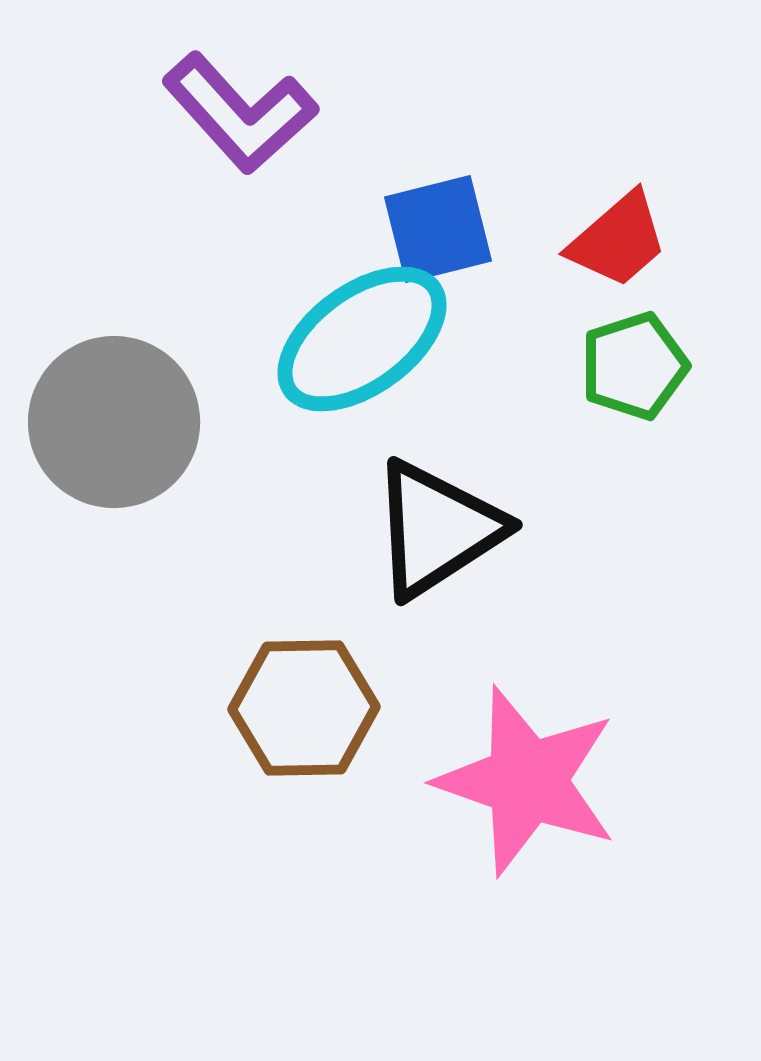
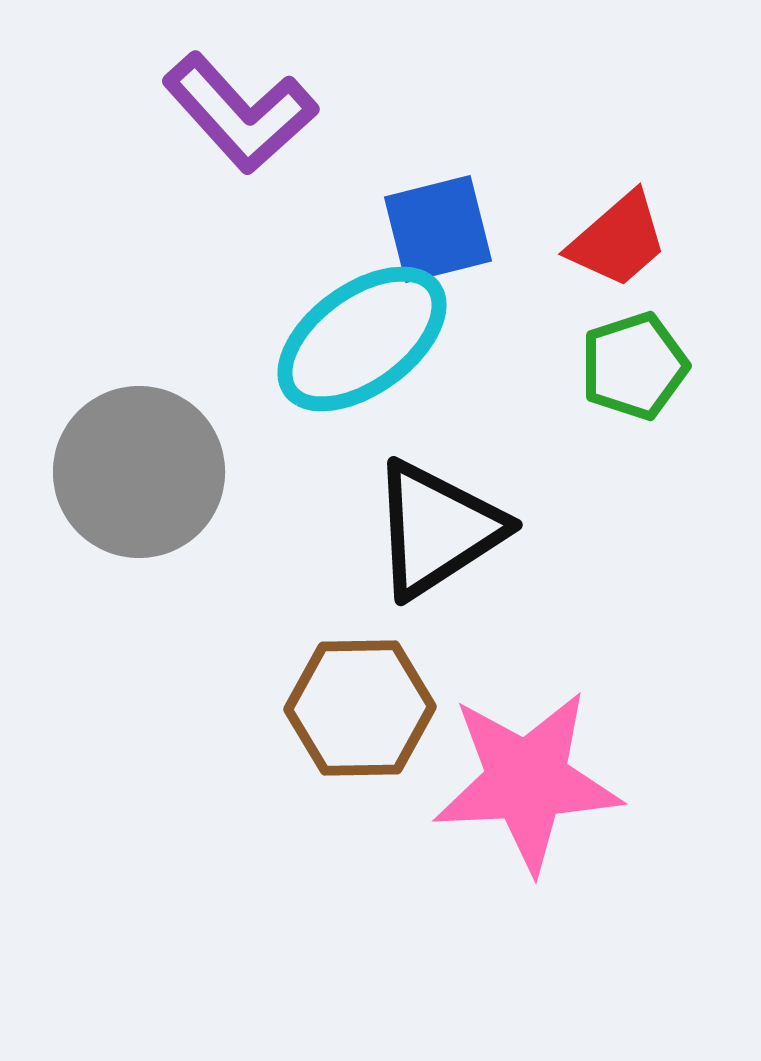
gray circle: moved 25 px right, 50 px down
brown hexagon: moved 56 px right
pink star: rotated 22 degrees counterclockwise
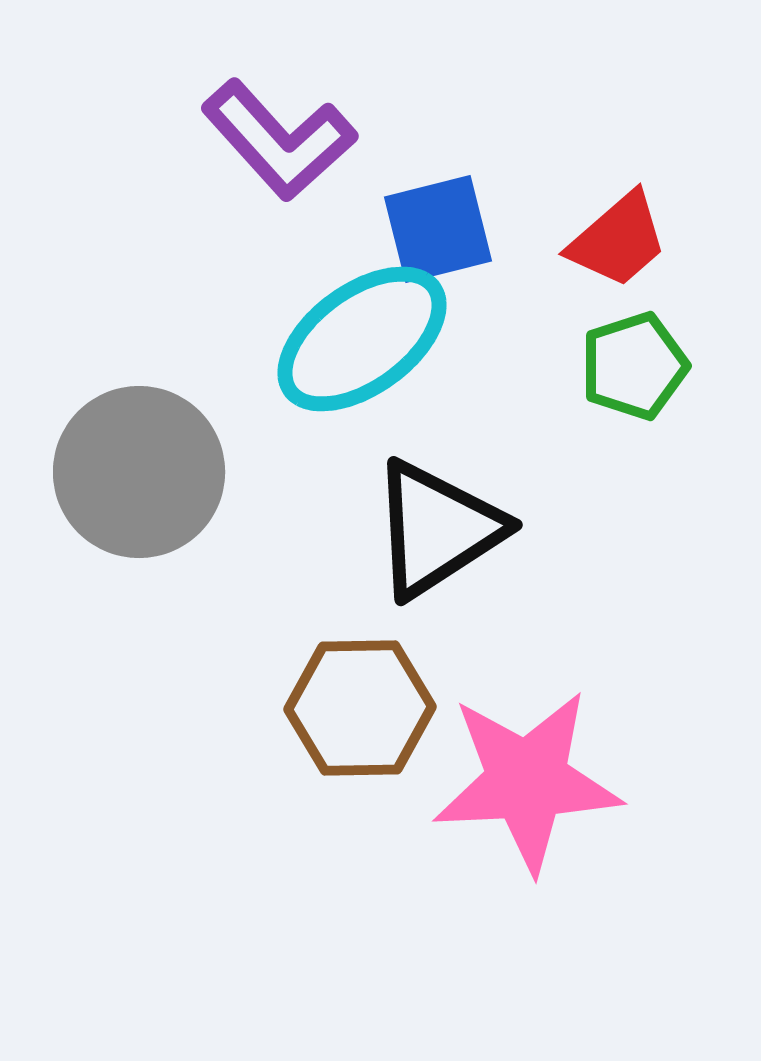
purple L-shape: moved 39 px right, 27 px down
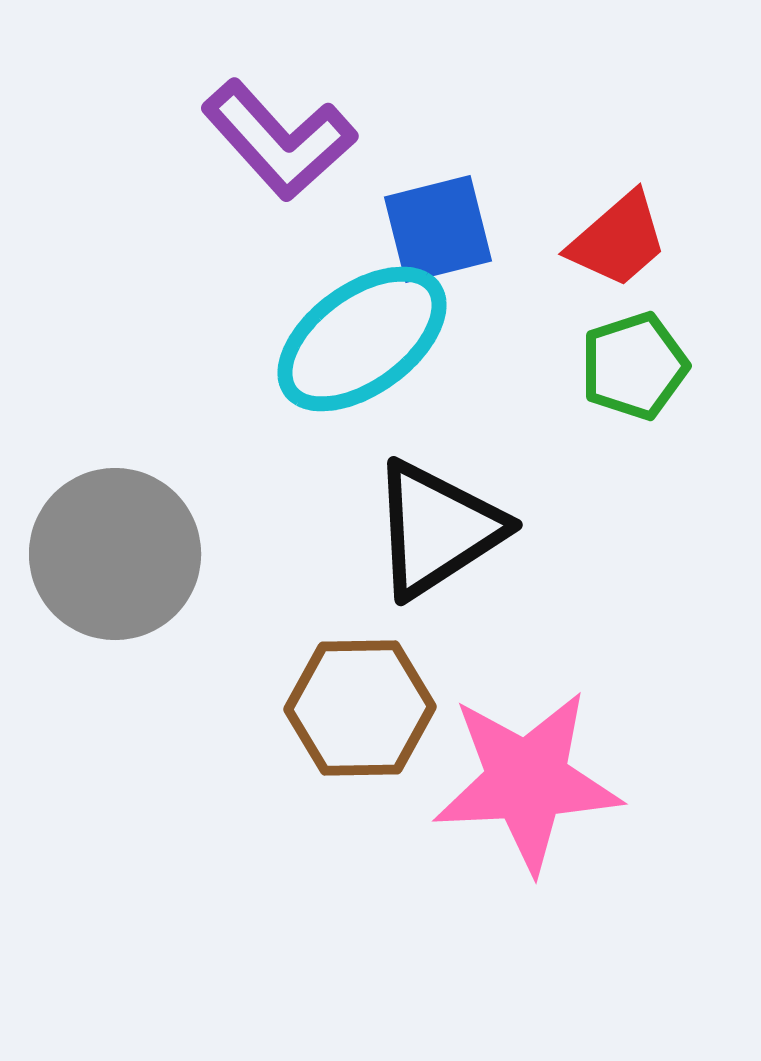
gray circle: moved 24 px left, 82 px down
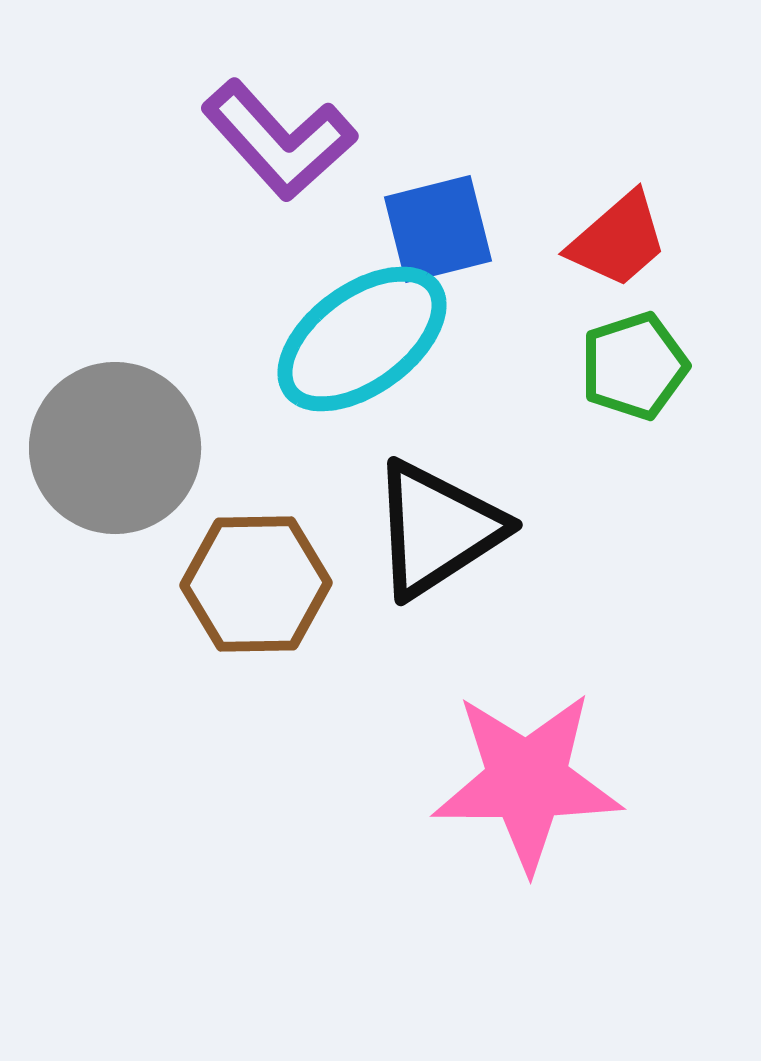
gray circle: moved 106 px up
brown hexagon: moved 104 px left, 124 px up
pink star: rotated 3 degrees clockwise
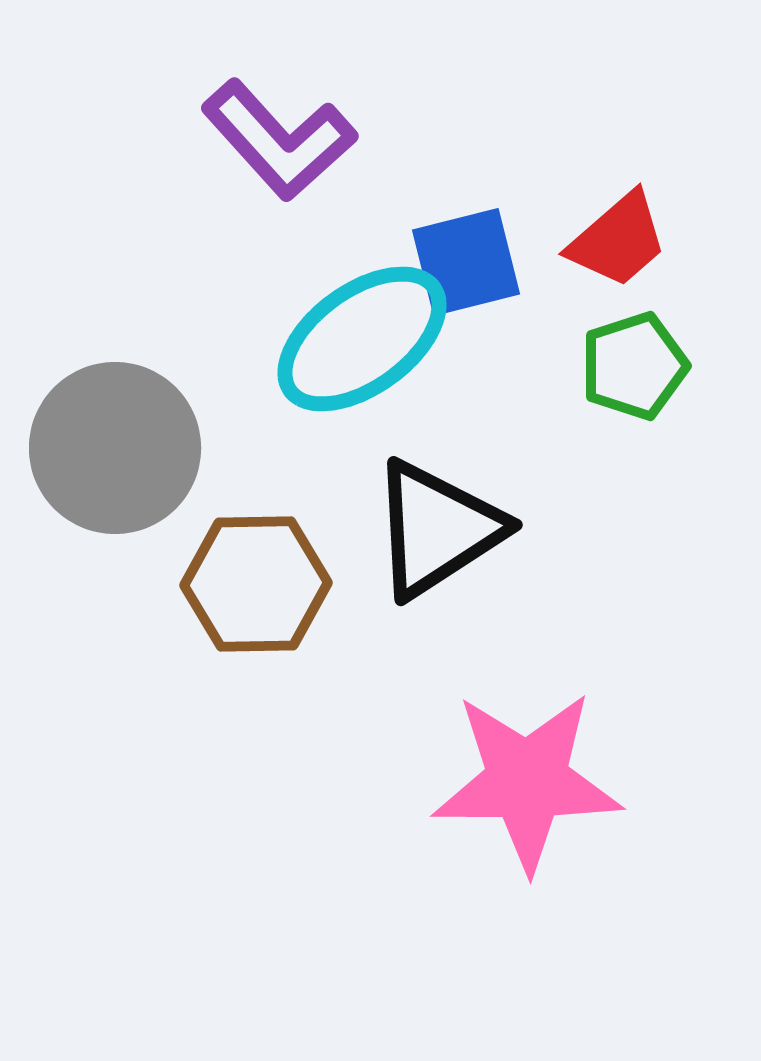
blue square: moved 28 px right, 33 px down
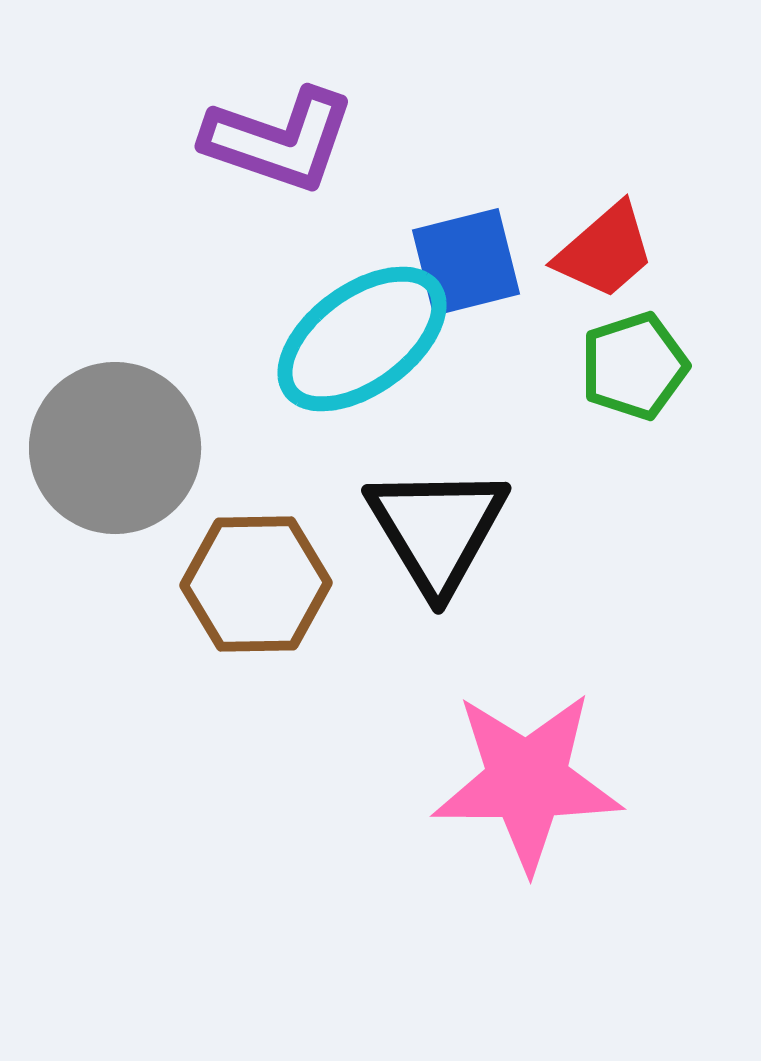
purple L-shape: rotated 29 degrees counterclockwise
red trapezoid: moved 13 px left, 11 px down
black triangle: rotated 28 degrees counterclockwise
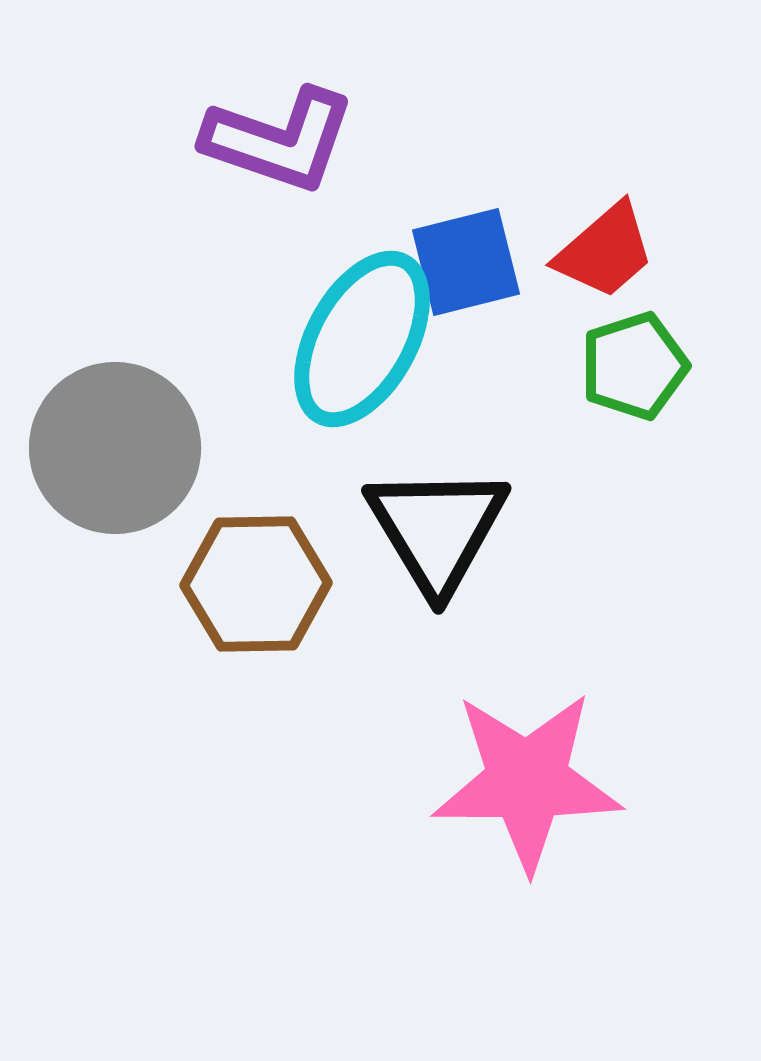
cyan ellipse: rotated 25 degrees counterclockwise
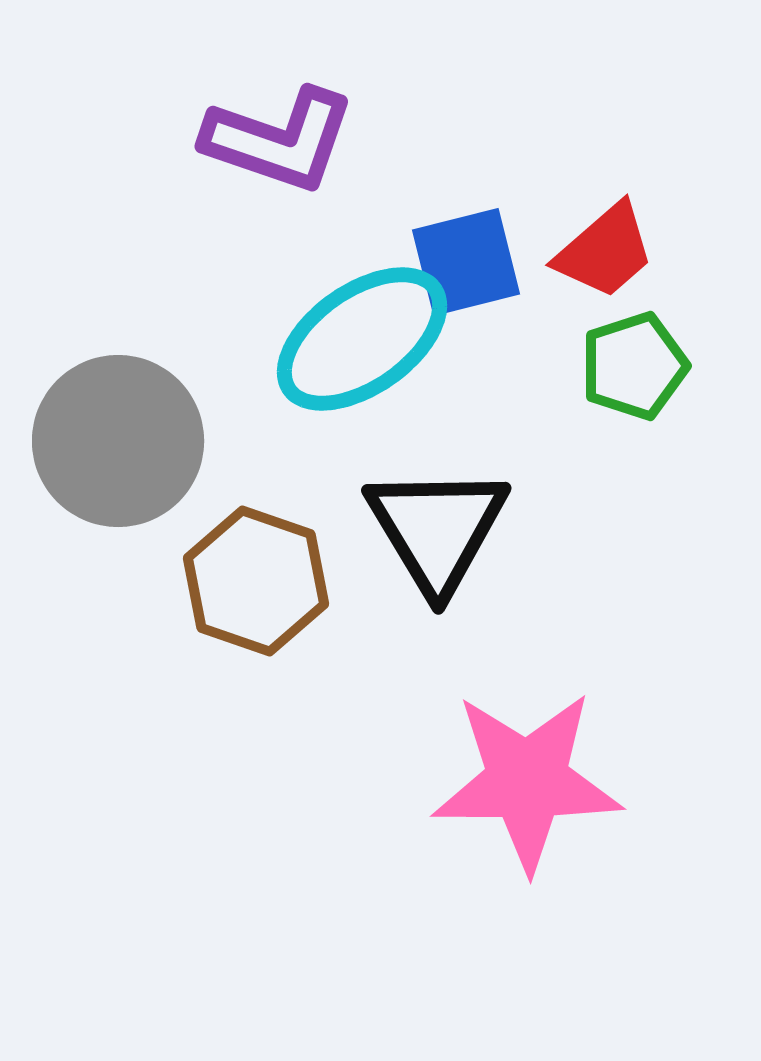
cyan ellipse: rotated 26 degrees clockwise
gray circle: moved 3 px right, 7 px up
brown hexagon: moved 3 px up; rotated 20 degrees clockwise
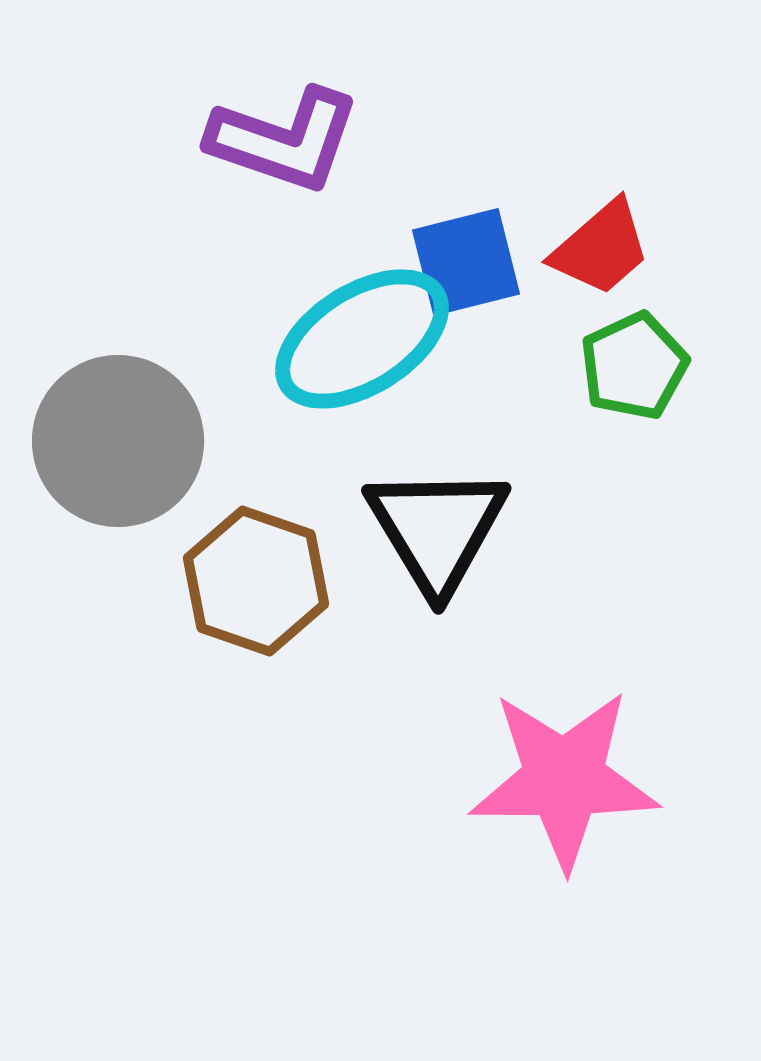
purple L-shape: moved 5 px right
red trapezoid: moved 4 px left, 3 px up
cyan ellipse: rotated 3 degrees clockwise
green pentagon: rotated 7 degrees counterclockwise
pink star: moved 37 px right, 2 px up
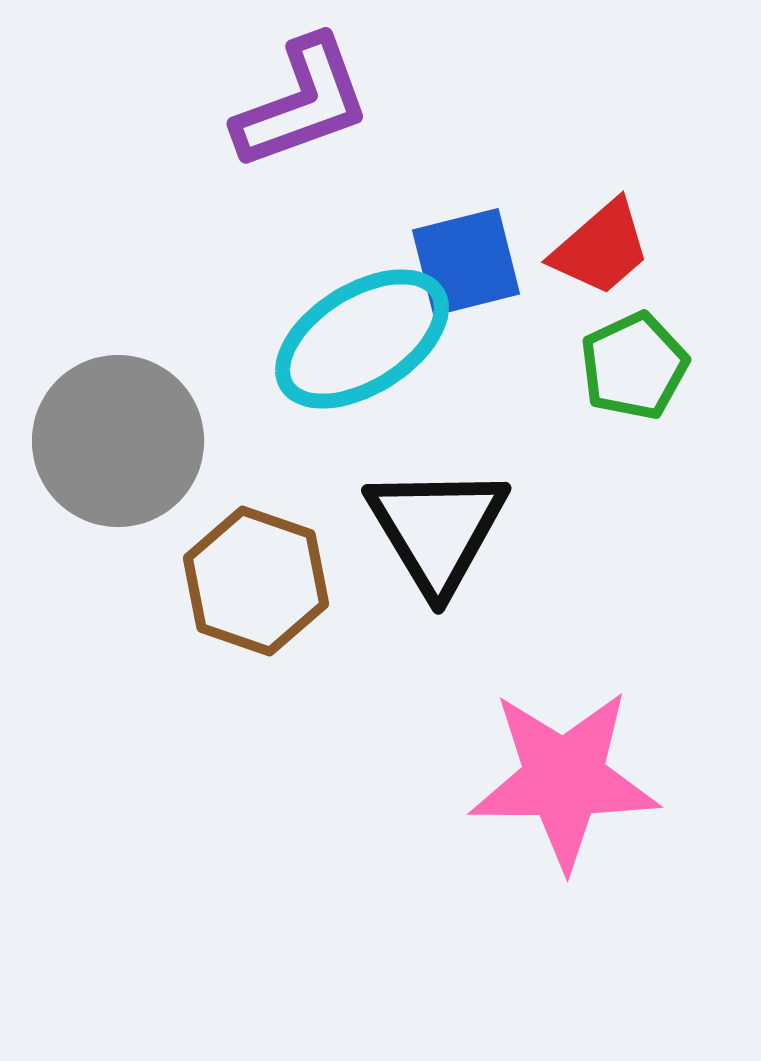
purple L-shape: moved 18 px right, 37 px up; rotated 39 degrees counterclockwise
